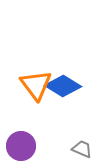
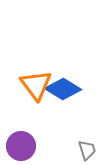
blue diamond: moved 3 px down
gray trapezoid: moved 5 px right, 1 px down; rotated 50 degrees clockwise
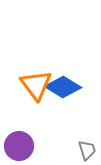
blue diamond: moved 2 px up
purple circle: moved 2 px left
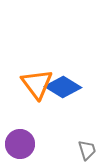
orange triangle: moved 1 px right, 1 px up
purple circle: moved 1 px right, 2 px up
